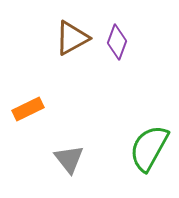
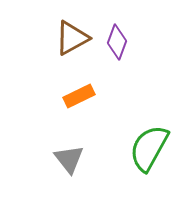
orange rectangle: moved 51 px right, 13 px up
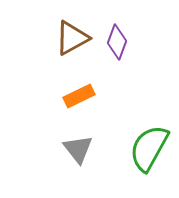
gray triangle: moved 9 px right, 10 px up
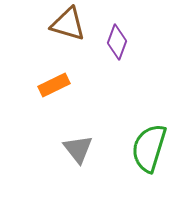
brown triangle: moved 4 px left, 14 px up; rotated 45 degrees clockwise
orange rectangle: moved 25 px left, 11 px up
green semicircle: rotated 12 degrees counterclockwise
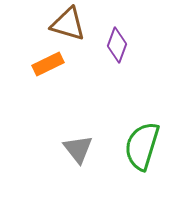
purple diamond: moved 3 px down
orange rectangle: moved 6 px left, 21 px up
green semicircle: moved 7 px left, 2 px up
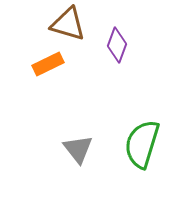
green semicircle: moved 2 px up
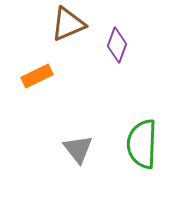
brown triangle: rotated 39 degrees counterclockwise
orange rectangle: moved 11 px left, 12 px down
green semicircle: rotated 15 degrees counterclockwise
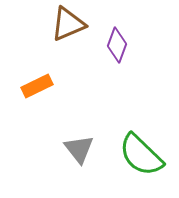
orange rectangle: moved 10 px down
green semicircle: moved 1 px left, 11 px down; rotated 48 degrees counterclockwise
gray triangle: moved 1 px right
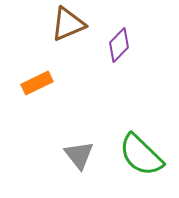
purple diamond: moved 2 px right; rotated 24 degrees clockwise
orange rectangle: moved 3 px up
gray triangle: moved 6 px down
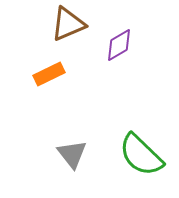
purple diamond: rotated 16 degrees clockwise
orange rectangle: moved 12 px right, 9 px up
gray triangle: moved 7 px left, 1 px up
